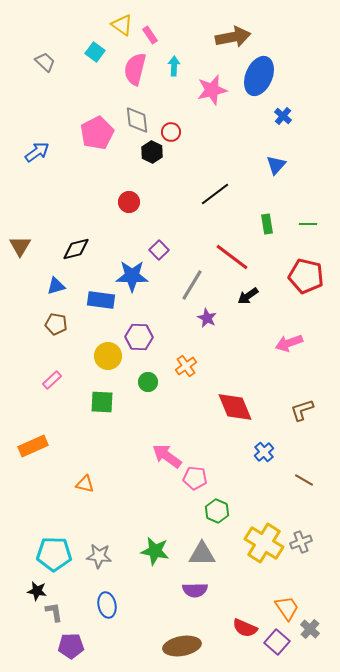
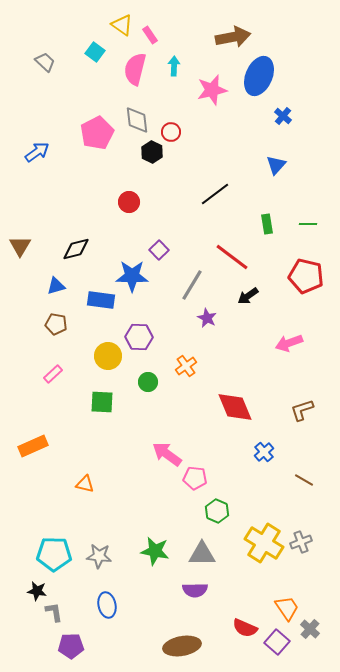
pink rectangle at (52, 380): moved 1 px right, 6 px up
pink arrow at (167, 456): moved 2 px up
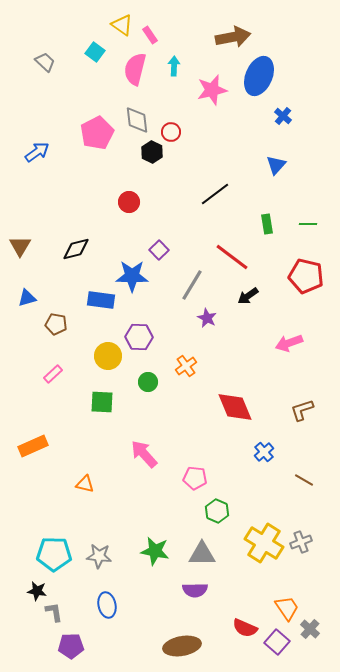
blue triangle at (56, 286): moved 29 px left, 12 px down
pink arrow at (167, 454): moved 23 px left; rotated 12 degrees clockwise
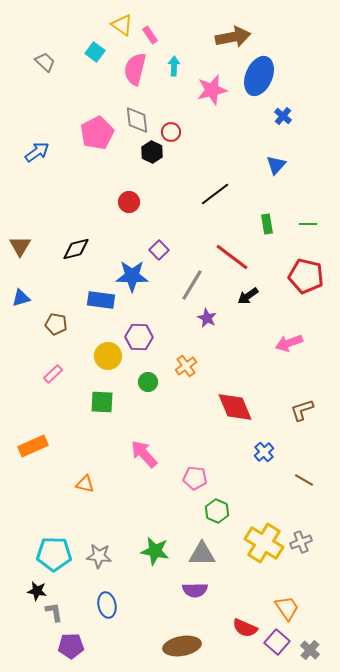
blue triangle at (27, 298): moved 6 px left
gray cross at (310, 629): moved 21 px down
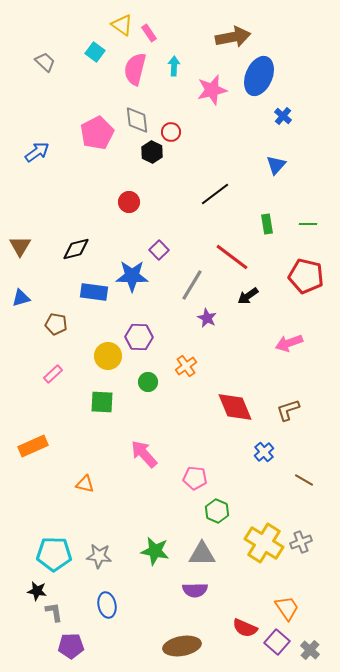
pink rectangle at (150, 35): moved 1 px left, 2 px up
blue rectangle at (101, 300): moved 7 px left, 8 px up
brown L-shape at (302, 410): moved 14 px left
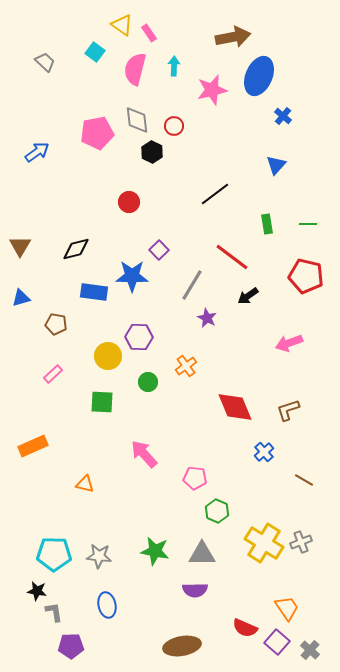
red circle at (171, 132): moved 3 px right, 6 px up
pink pentagon at (97, 133): rotated 16 degrees clockwise
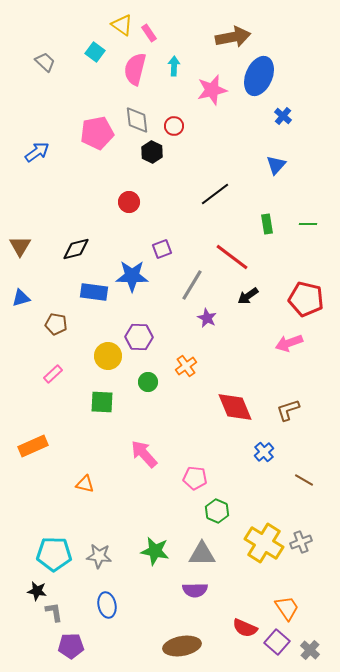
purple square at (159, 250): moved 3 px right, 1 px up; rotated 24 degrees clockwise
red pentagon at (306, 276): moved 23 px down
